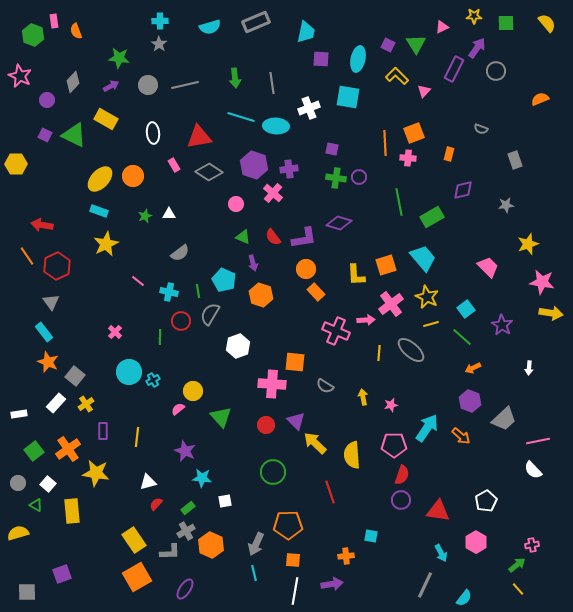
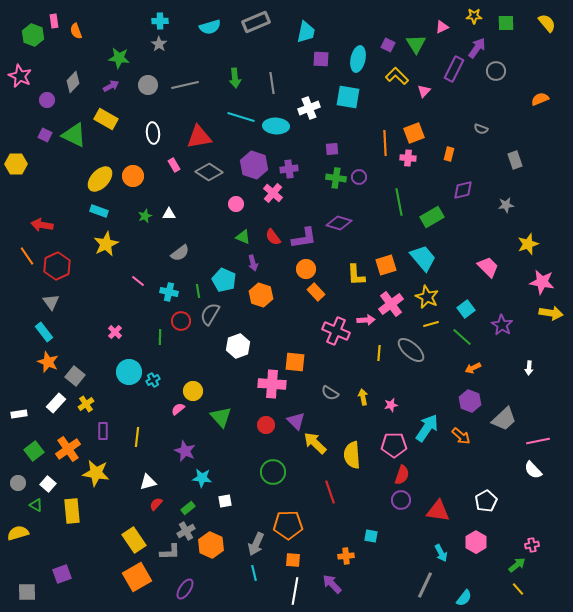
purple square at (332, 149): rotated 16 degrees counterclockwise
gray semicircle at (325, 386): moved 5 px right, 7 px down
purple arrow at (332, 584): rotated 125 degrees counterclockwise
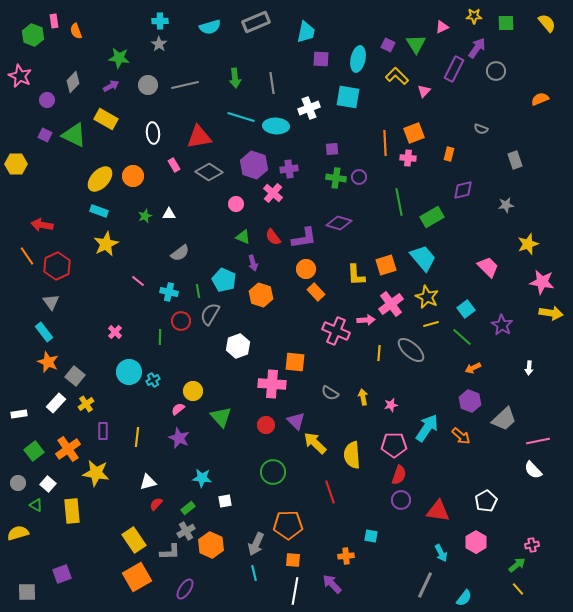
purple star at (185, 451): moved 6 px left, 13 px up
red semicircle at (402, 475): moved 3 px left
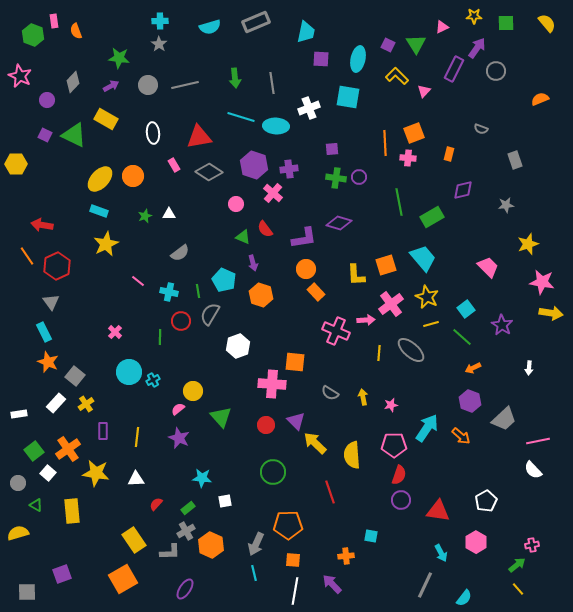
red semicircle at (273, 237): moved 8 px left, 8 px up
cyan rectangle at (44, 332): rotated 12 degrees clockwise
white triangle at (148, 482): moved 12 px left, 3 px up; rotated 12 degrees clockwise
white square at (48, 484): moved 11 px up
orange square at (137, 577): moved 14 px left, 2 px down
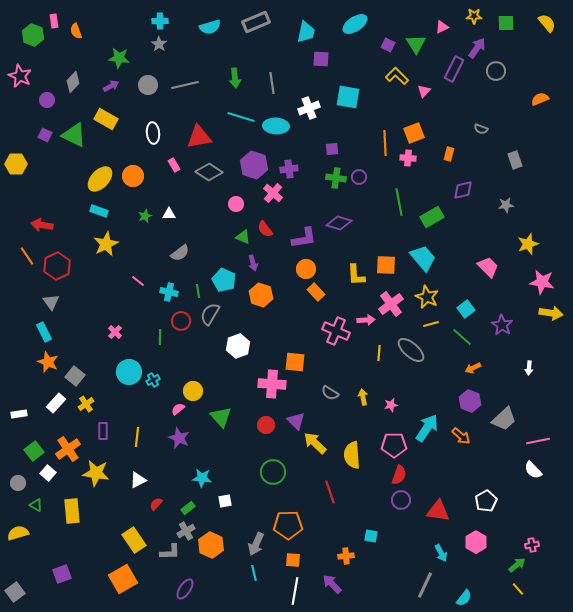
cyan ellipse at (358, 59): moved 3 px left, 35 px up; rotated 45 degrees clockwise
orange square at (386, 265): rotated 20 degrees clockwise
white triangle at (136, 479): moved 2 px right, 1 px down; rotated 24 degrees counterclockwise
gray square at (27, 592): moved 12 px left; rotated 36 degrees counterclockwise
